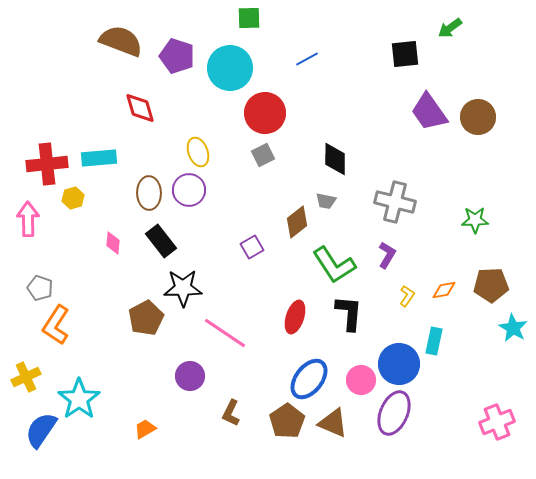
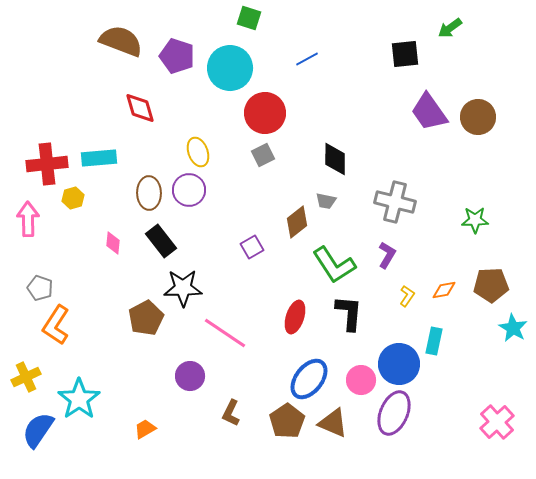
green square at (249, 18): rotated 20 degrees clockwise
pink cross at (497, 422): rotated 20 degrees counterclockwise
blue semicircle at (41, 430): moved 3 px left
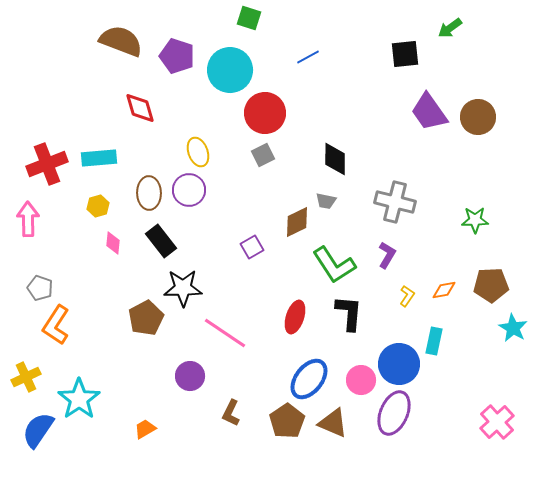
blue line at (307, 59): moved 1 px right, 2 px up
cyan circle at (230, 68): moved 2 px down
red cross at (47, 164): rotated 15 degrees counterclockwise
yellow hexagon at (73, 198): moved 25 px right, 8 px down
brown diamond at (297, 222): rotated 12 degrees clockwise
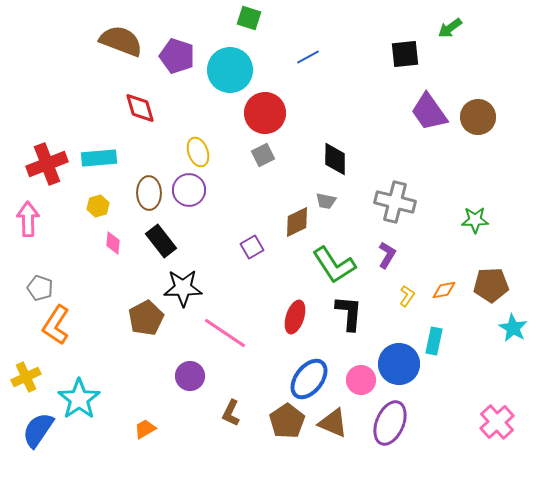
purple ellipse at (394, 413): moved 4 px left, 10 px down
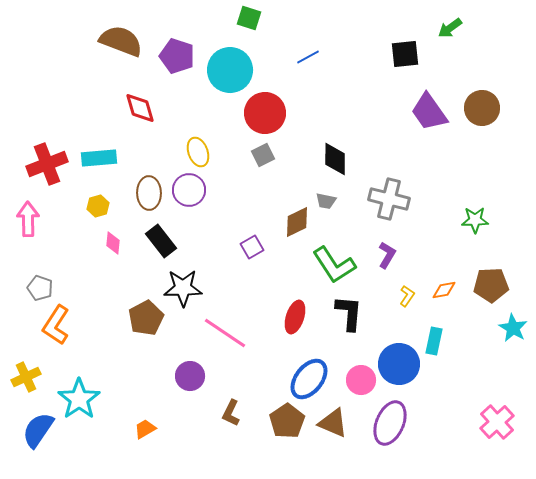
brown circle at (478, 117): moved 4 px right, 9 px up
gray cross at (395, 202): moved 6 px left, 3 px up
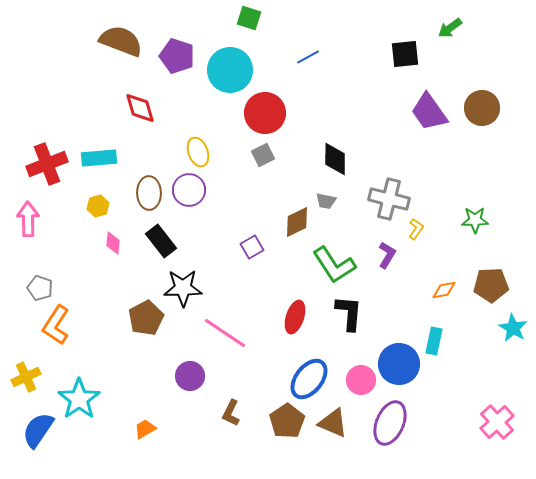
yellow L-shape at (407, 296): moved 9 px right, 67 px up
